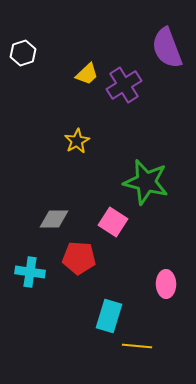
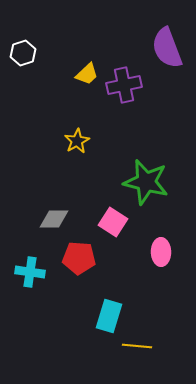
purple cross: rotated 20 degrees clockwise
pink ellipse: moved 5 px left, 32 px up
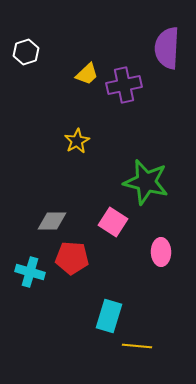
purple semicircle: rotated 24 degrees clockwise
white hexagon: moved 3 px right, 1 px up
gray diamond: moved 2 px left, 2 px down
red pentagon: moved 7 px left
cyan cross: rotated 8 degrees clockwise
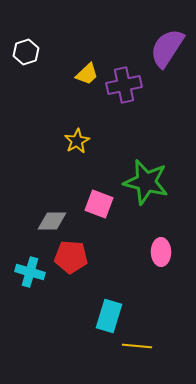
purple semicircle: rotated 30 degrees clockwise
pink square: moved 14 px left, 18 px up; rotated 12 degrees counterclockwise
red pentagon: moved 1 px left, 1 px up
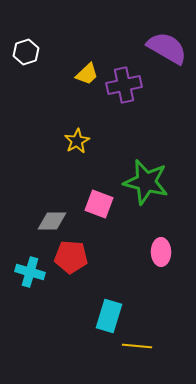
purple semicircle: rotated 87 degrees clockwise
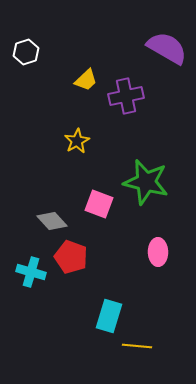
yellow trapezoid: moved 1 px left, 6 px down
purple cross: moved 2 px right, 11 px down
gray diamond: rotated 48 degrees clockwise
pink ellipse: moved 3 px left
red pentagon: rotated 16 degrees clockwise
cyan cross: moved 1 px right
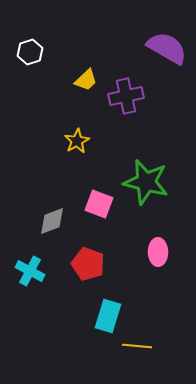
white hexagon: moved 4 px right
gray diamond: rotated 68 degrees counterclockwise
red pentagon: moved 17 px right, 7 px down
cyan cross: moved 1 px left, 1 px up; rotated 12 degrees clockwise
cyan rectangle: moved 1 px left
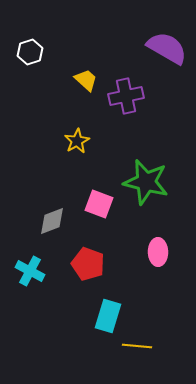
yellow trapezoid: rotated 95 degrees counterclockwise
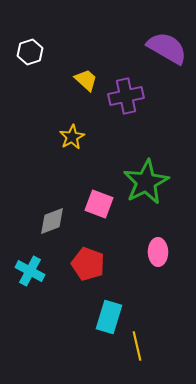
yellow star: moved 5 px left, 4 px up
green star: rotated 30 degrees clockwise
cyan rectangle: moved 1 px right, 1 px down
yellow line: rotated 72 degrees clockwise
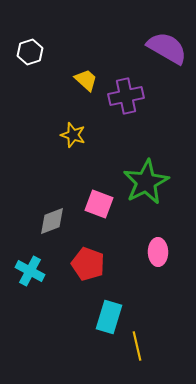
yellow star: moved 1 px right, 2 px up; rotated 25 degrees counterclockwise
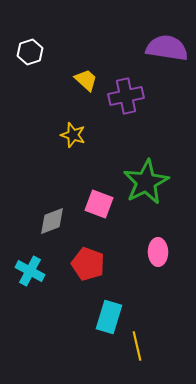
purple semicircle: rotated 21 degrees counterclockwise
